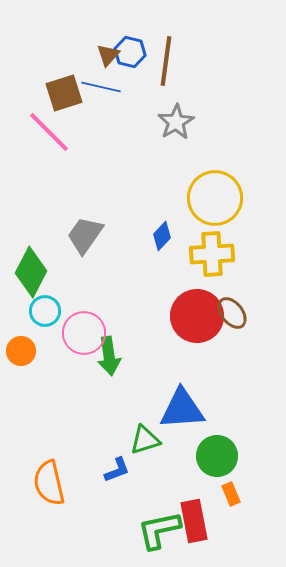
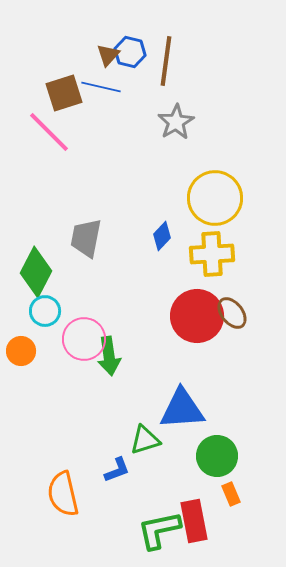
gray trapezoid: moved 1 px right, 3 px down; rotated 24 degrees counterclockwise
green diamond: moved 5 px right
pink circle: moved 6 px down
orange semicircle: moved 14 px right, 11 px down
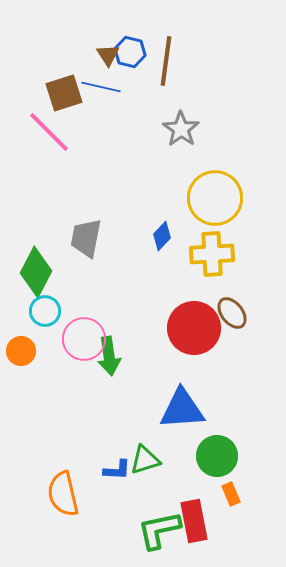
brown triangle: rotated 15 degrees counterclockwise
gray star: moved 5 px right, 7 px down; rotated 6 degrees counterclockwise
red circle: moved 3 px left, 12 px down
green triangle: moved 20 px down
blue L-shape: rotated 24 degrees clockwise
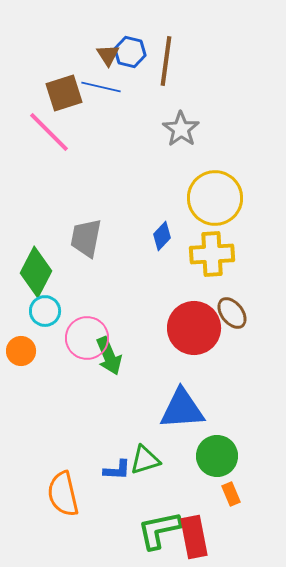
pink circle: moved 3 px right, 1 px up
green arrow: rotated 15 degrees counterclockwise
red rectangle: moved 16 px down
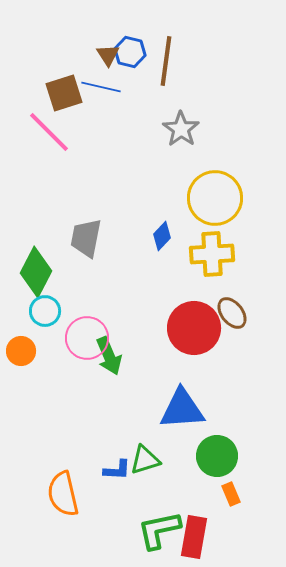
red rectangle: rotated 21 degrees clockwise
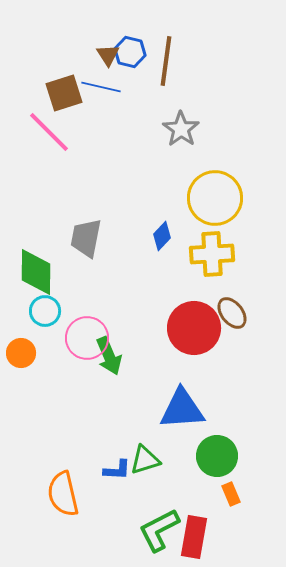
green diamond: rotated 27 degrees counterclockwise
orange circle: moved 2 px down
green L-shape: rotated 15 degrees counterclockwise
